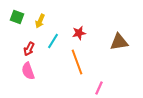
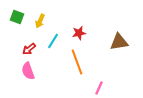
red arrow: rotated 24 degrees clockwise
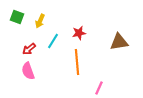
orange line: rotated 15 degrees clockwise
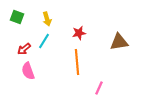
yellow arrow: moved 7 px right, 2 px up; rotated 40 degrees counterclockwise
cyan line: moved 9 px left
red arrow: moved 5 px left
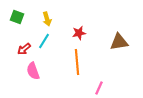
pink semicircle: moved 5 px right
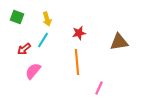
cyan line: moved 1 px left, 1 px up
pink semicircle: rotated 60 degrees clockwise
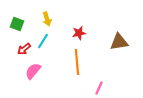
green square: moved 7 px down
cyan line: moved 1 px down
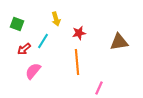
yellow arrow: moved 9 px right
